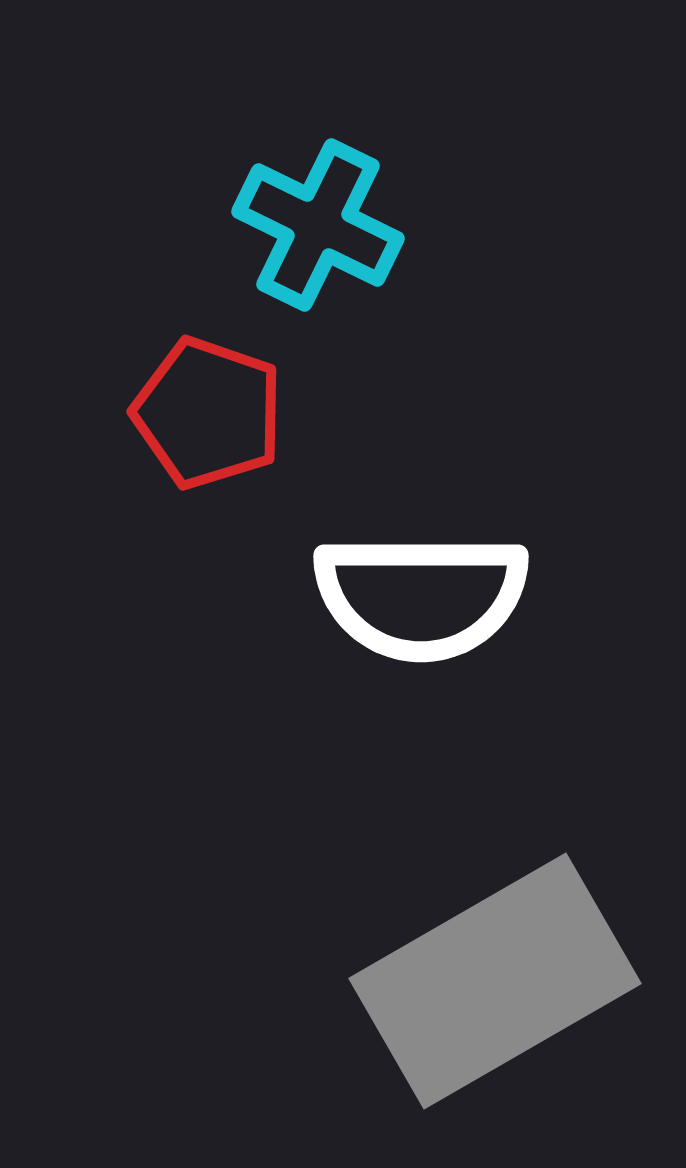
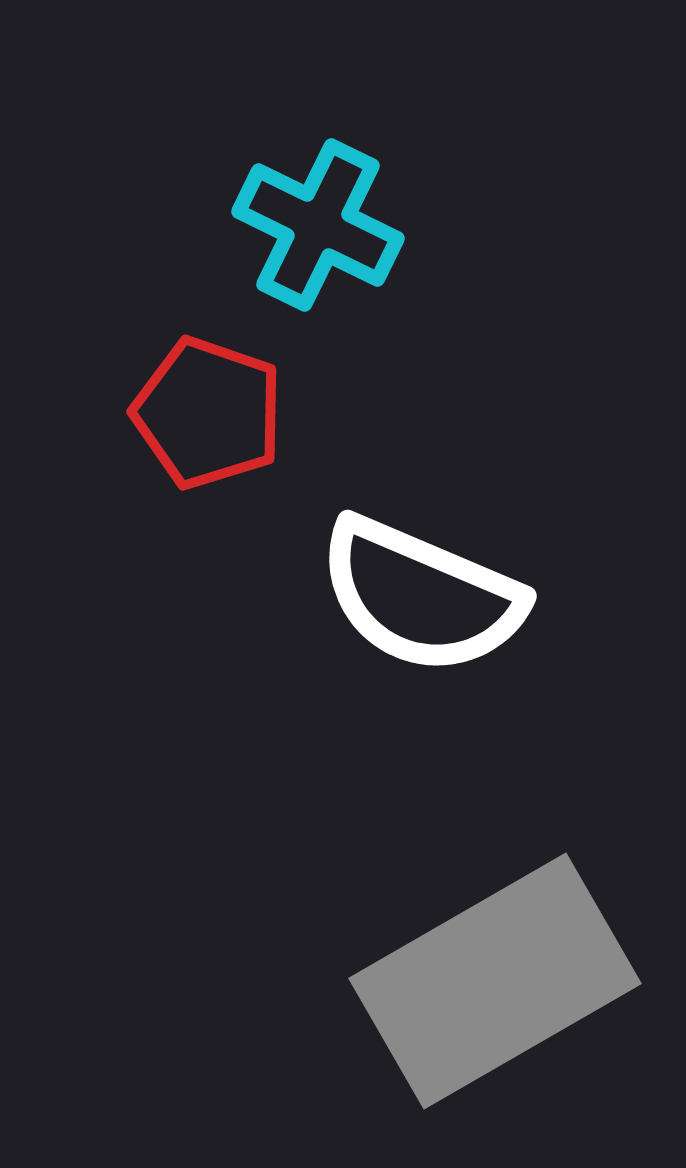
white semicircle: rotated 23 degrees clockwise
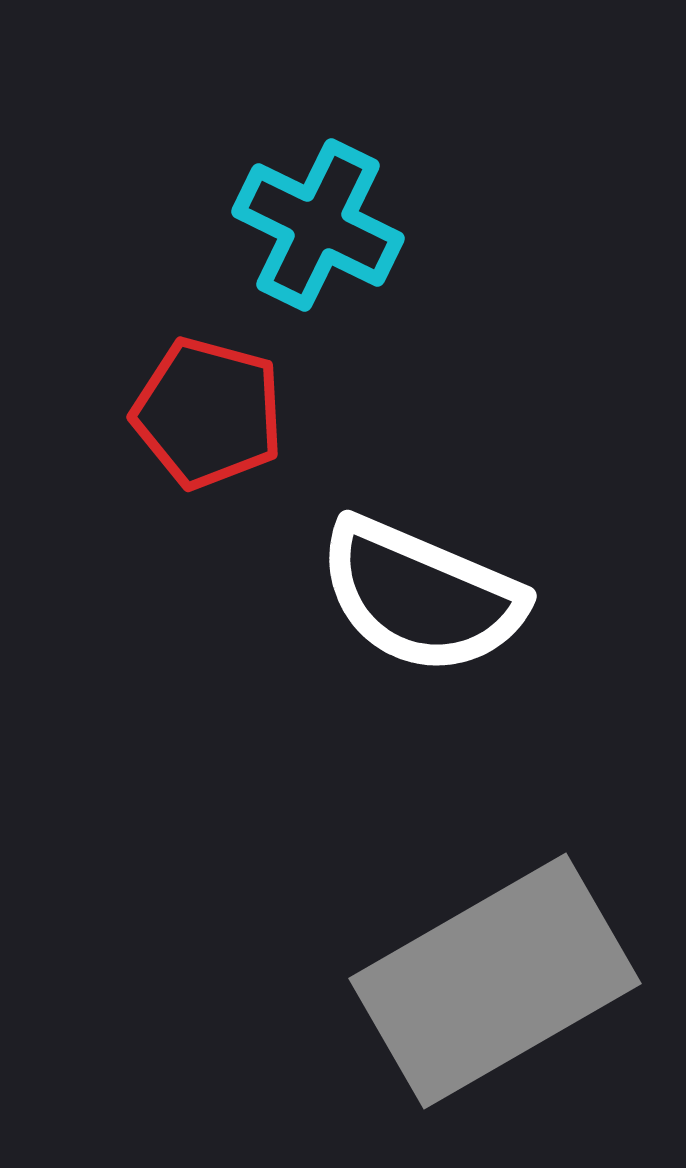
red pentagon: rotated 4 degrees counterclockwise
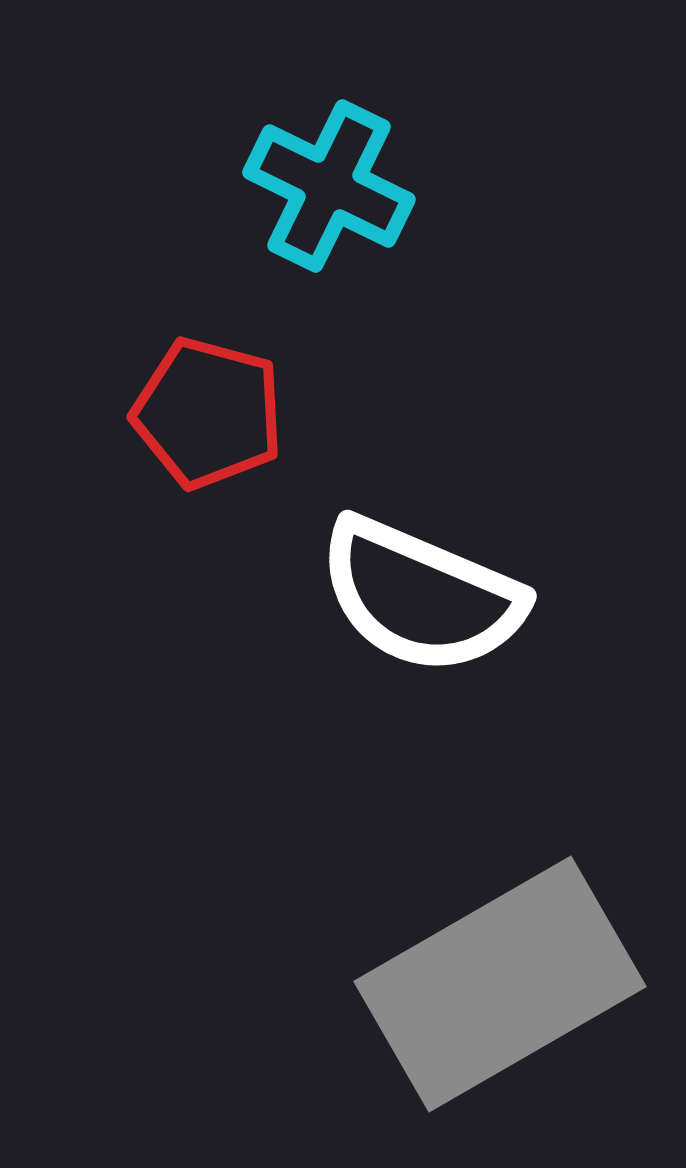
cyan cross: moved 11 px right, 39 px up
gray rectangle: moved 5 px right, 3 px down
